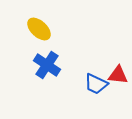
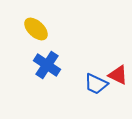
yellow ellipse: moved 3 px left
red triangle: rotated 20 degrees clockwise
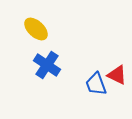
red triangle: moved 1 px left
blue trapezoid: rotated 45 degrees clockwise
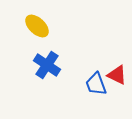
yellow ellipse: moved 1 px right, 3 px up
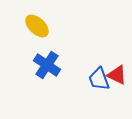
blue trapezoid: moved 3 px right, 5 px up
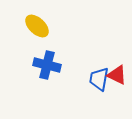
blue cross: rotated 20 degrees counterclockwise
blue trapezoid: rotated 30 degrees clockwise
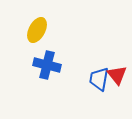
yellow ellipse: moved 4 px down; rotated 75 degrees clockwise
red triangle: rotated 25 degrees clockwise
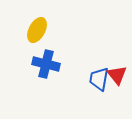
blue cross: moved 1 px left, 1 px up
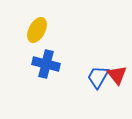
blue trapezoid: moved 1 px left, 2 px up; rotated 20 degrees clockwise
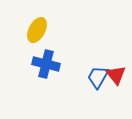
red triangle: moved 1 px left
